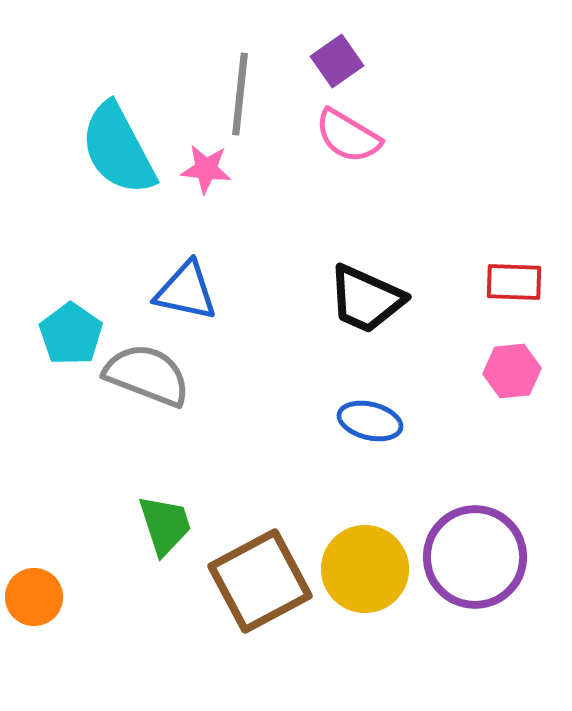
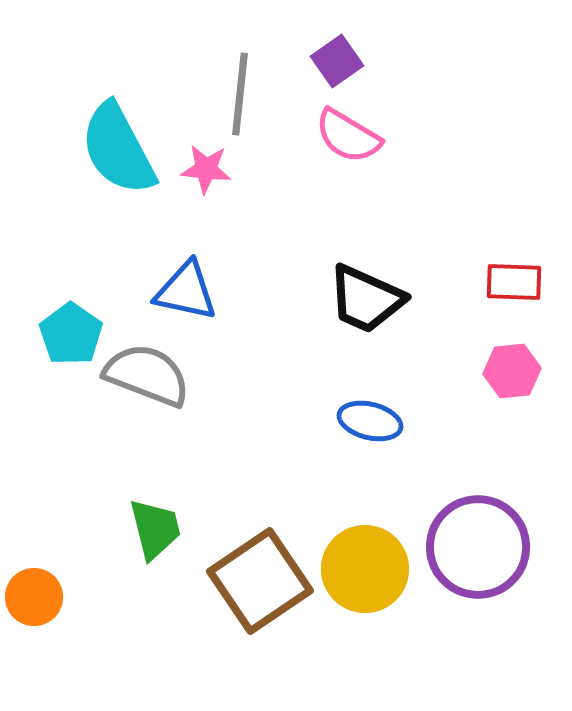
green trapezoid: moved 10 px left, 4 px down; rotated 4 degrees clockwise
purple circle: moved 3 px right, 10 px up
brown square: rotated 6 degrees counterclockwise
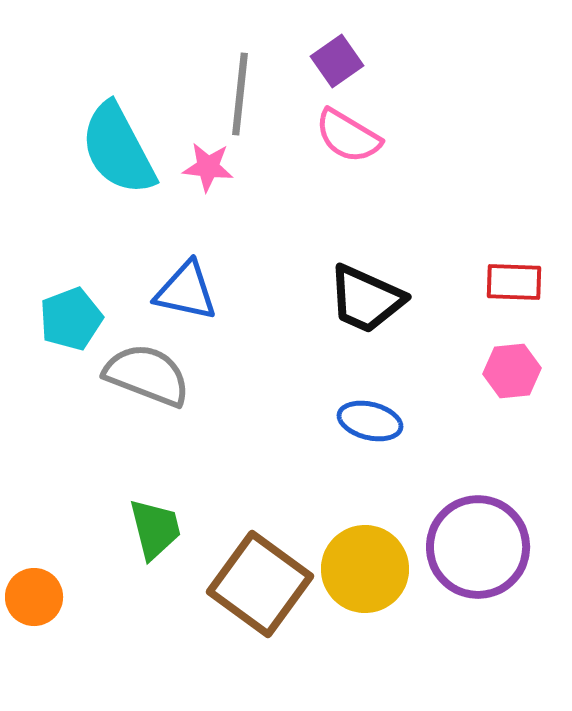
pink star: moved 2 px right, 2 px up
cyan pentagon: moved 15 px up; rotated 16 degrees clockwise
brown square: moved 3 px down; rotated 20 degrees counterclockwise
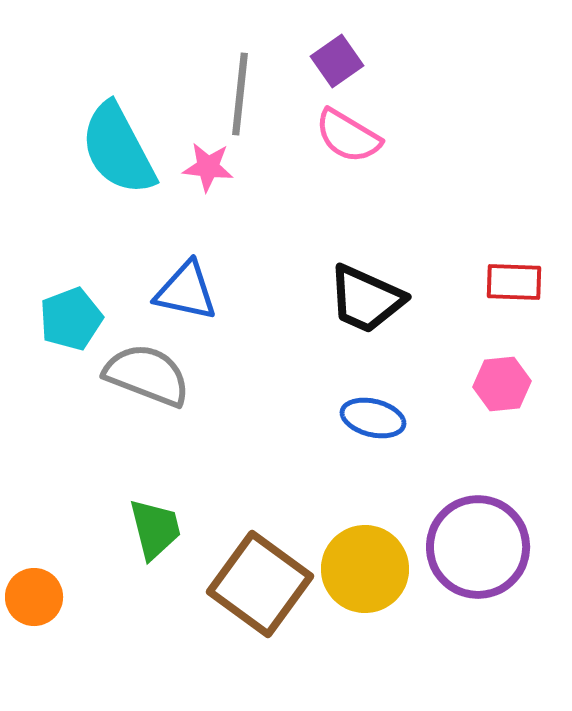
pink hexagon: moved 10 px left, 13 px down
blue ellipse: moved 3 px right, 3 px up
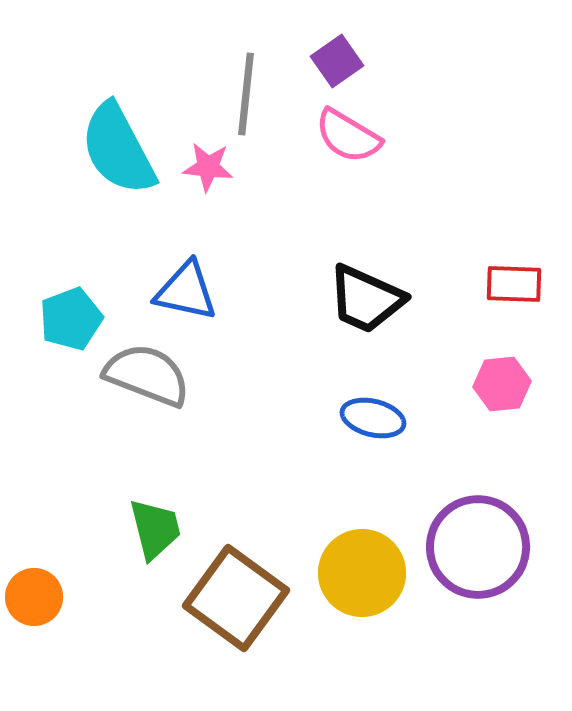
gray line: moved 6 px right
red rectangle: moved 2 px down
yellow circle: moved 3 px left, 4 px down
brown square: moved 24 px left, 14 px down
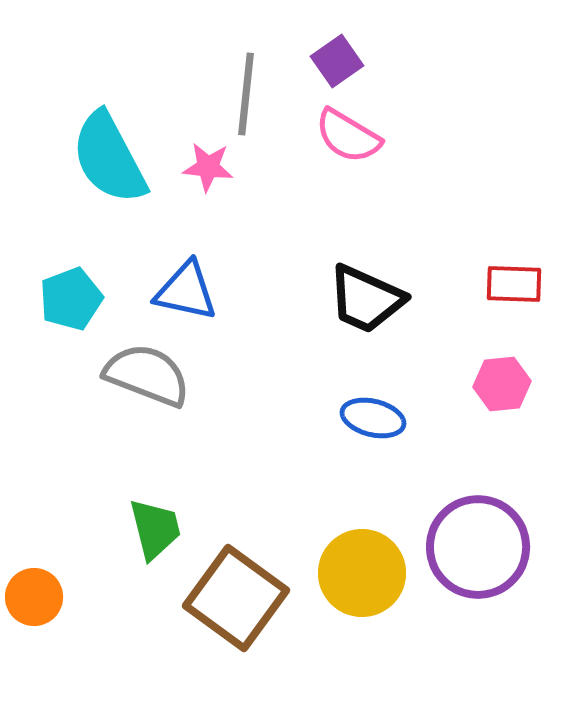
cyan semicircle: moved 9 px left, 9 px down
cyan pentagon: moved 20 px up
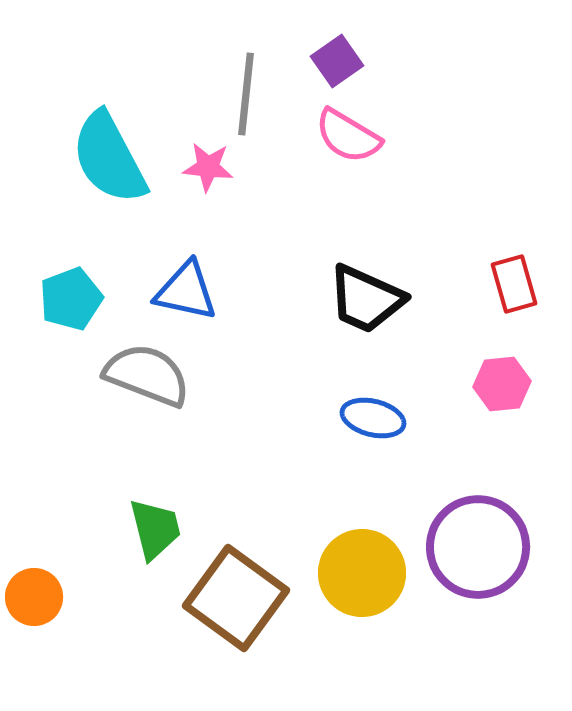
red rectangle: rotated 72 degrees clockwise
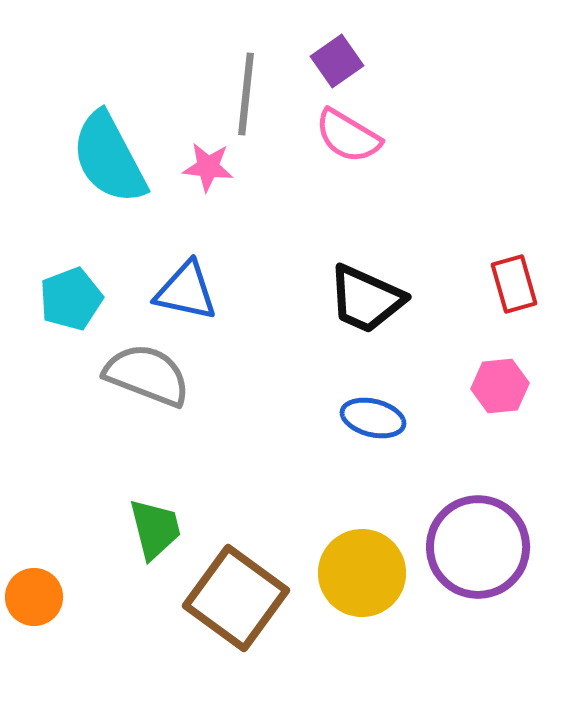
pink hexagon: moved 2 px left, 2 px down
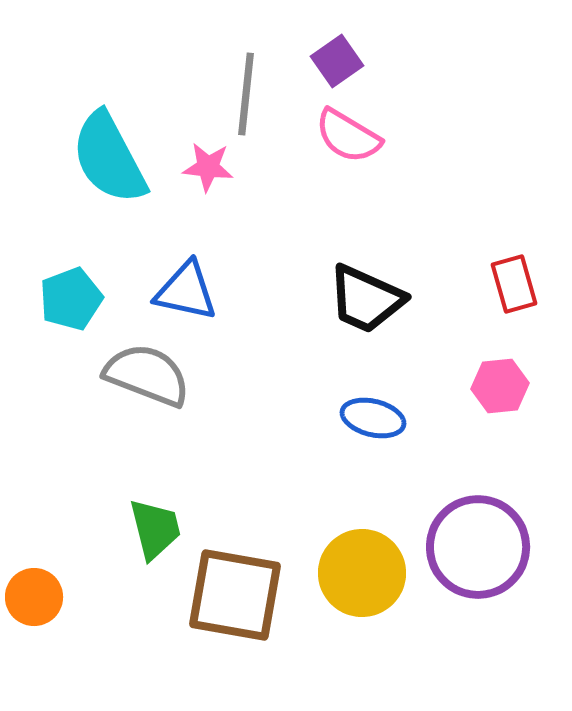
brown square: moved 1 px left, 3 px up; rotated 26 degrees counterclockwise
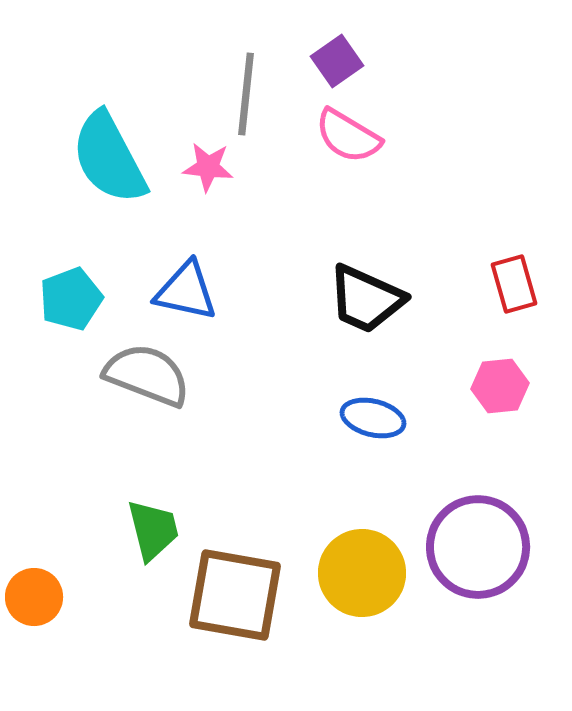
green trapezoid: moved 2 px left, 1 px down
